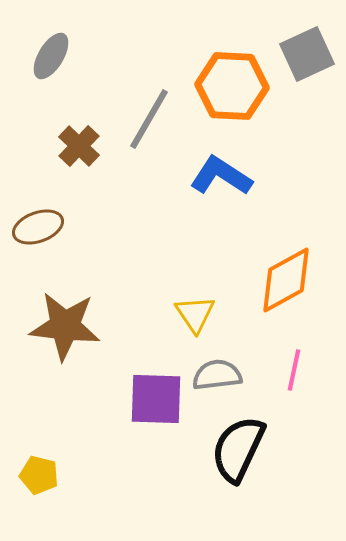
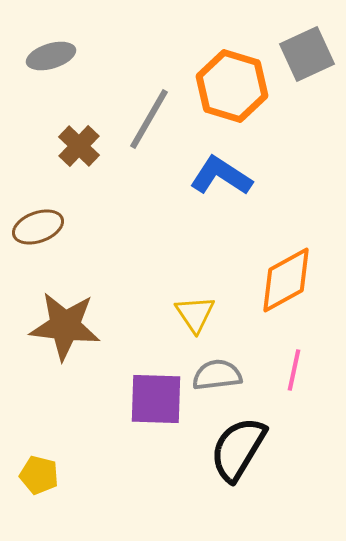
gray ellipse: rotated 42 degrees clockwise
orange hexagon: rotated 14 degrees clockwise
black semicircle: rotated 6 degrees clockwise
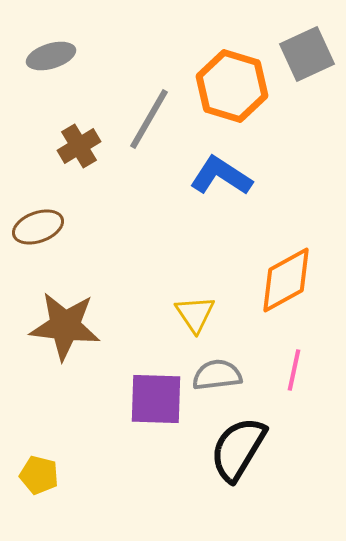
brown cross: rotated 15 degrees clockwise
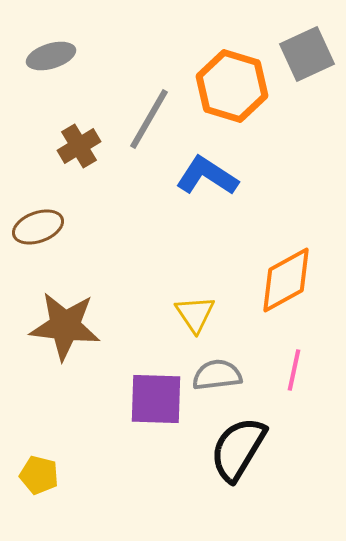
blue L-shape: moved 14 px left
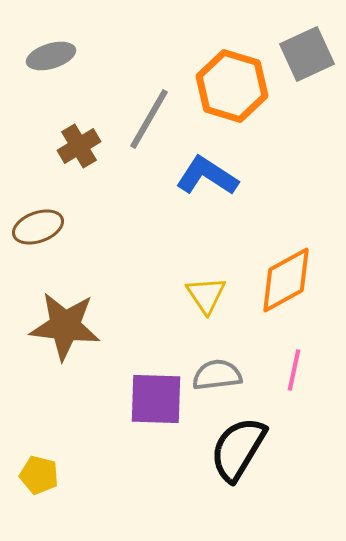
yellow triangle: moved 11 px right, 19 px up
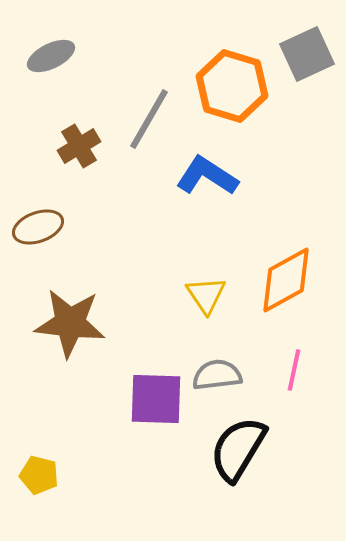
gray ellipse: rotated 9 degrees counterclockwise
brown star: moved 5 px right, 3 px up
